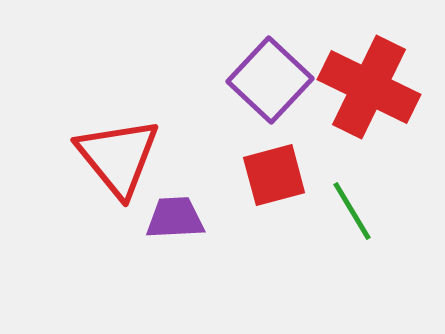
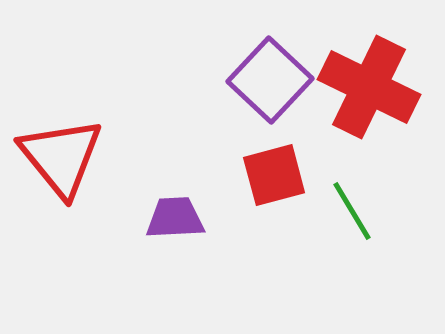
red triangle: moved 57 px left
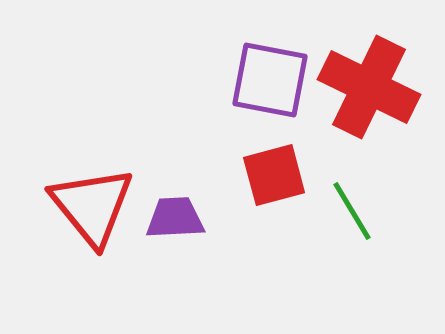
purple square: rotated 32 degrees counterclockwise
red triangle: moved 31 px right, 49 px down
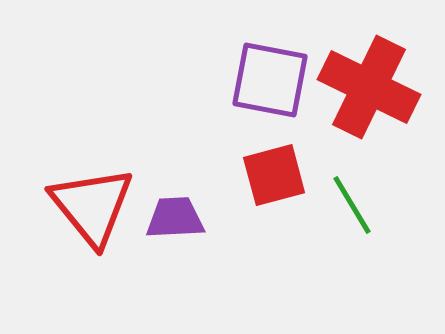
green line: moved 6 px up
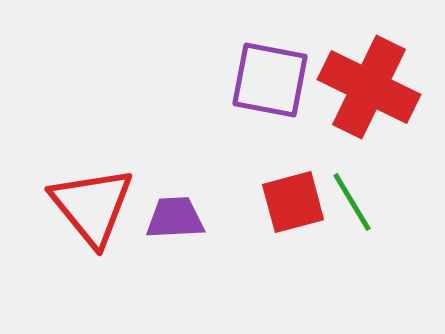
red square: moved 19 px right, 27 px down
green line: moved 3 px up
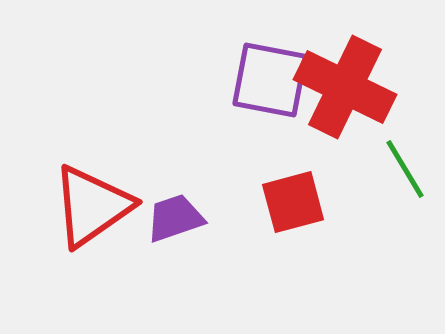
red cross: moved 24 px left
green line: moved 53 px right, 33 px up
red triangle: rotated 34 degrees clockwise
purple trapezoid: rotated 16 degrees counterclockwise
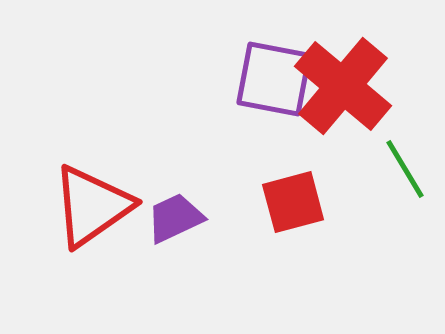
purple square: moved 4 px right, 1 px up
red cross: moved 2 px left, 1 px up; rotated 14 degrees clockwise
purple trapezoid: rotated 6 degrees counterclockwise
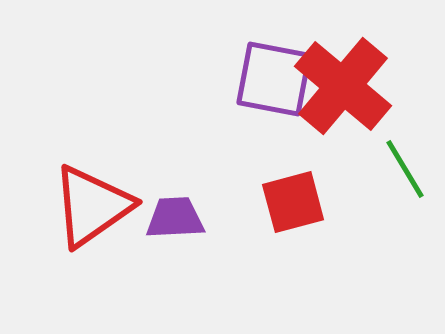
purple trapezoid: rotated 22 degrees clockwise
